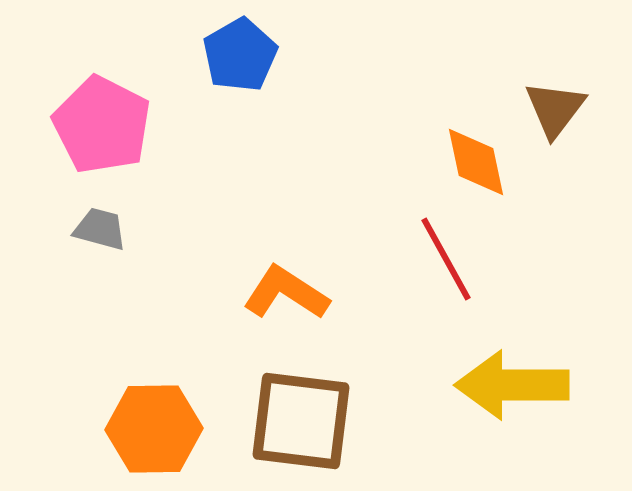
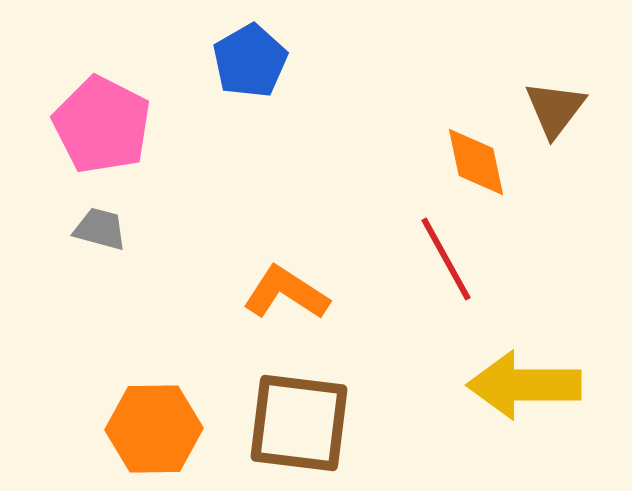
blue pentagon: moved 10 px right, 6 px down
yellow arrow: moved 12 px right
brown square: moved 2 px left, 2 px down
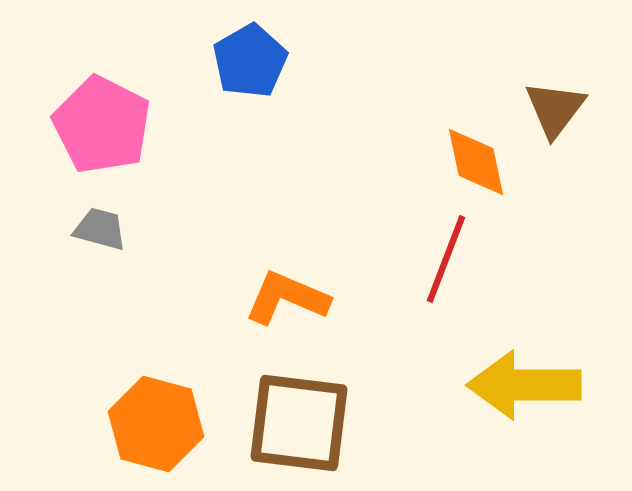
red line: rotated 50 degrees clockwise
orange L-shape: moved 1 px right, 5 px down; rotated 10 degrees counterclockwise
orange hexagon: moved 2 px right, 5 px up; rotated 16 degrees clockwise
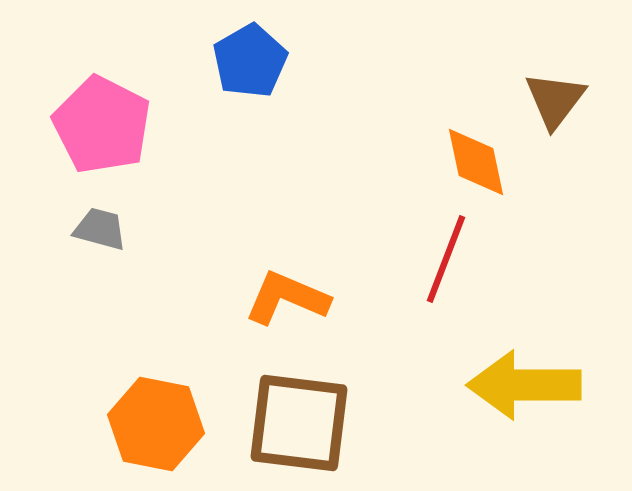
brown triangle: moved 9 px up
orange hexagon: rotated 4 degrees counterclockwise
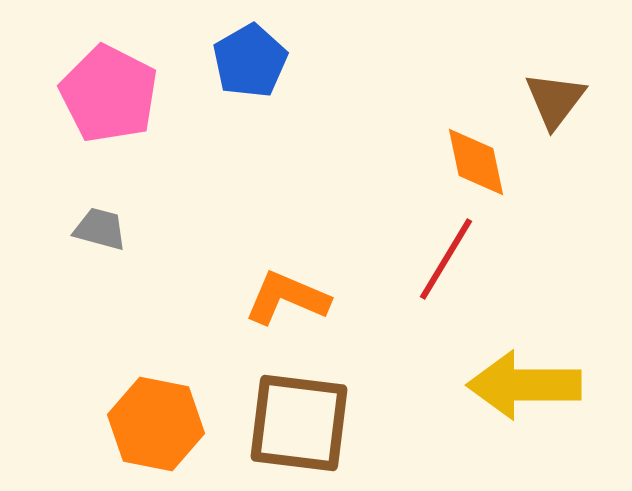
pink pentagon: moved 7 px right, 31 px up
red line: rotated 10 degrees clockwise
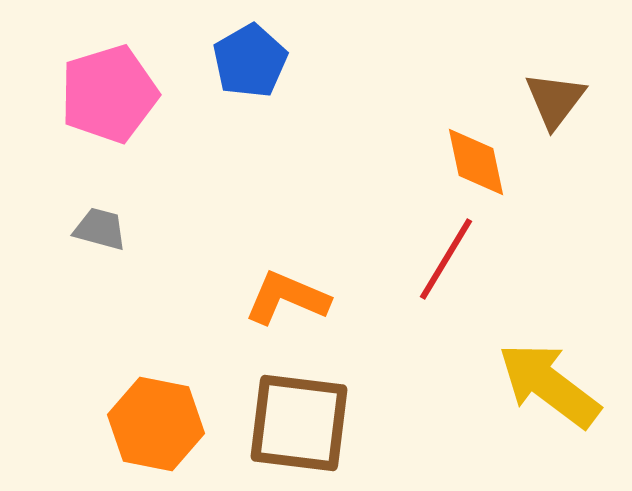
pink pentagon: rotated 28 degrees clockwise
yellow arrow: moved 25 px right; rotated 37 degrees clockwise
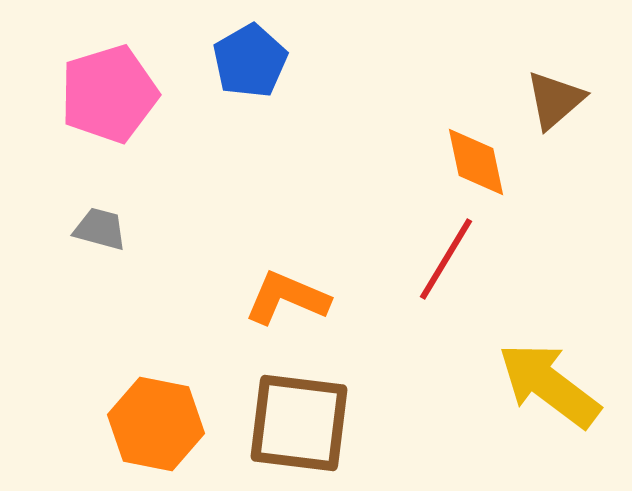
brown triangle: rotated 12 degrees clockwise
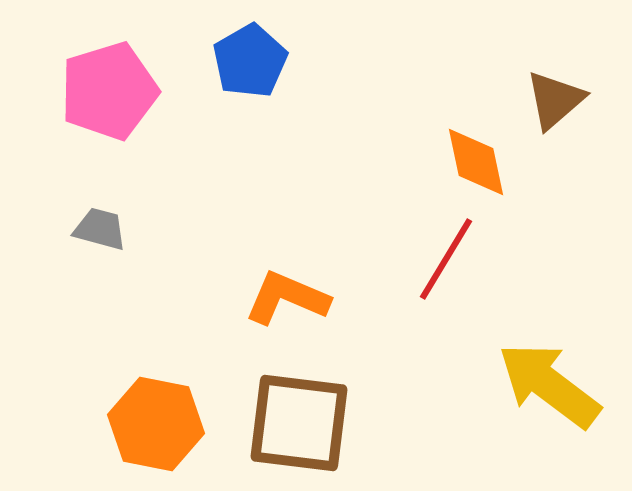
pink pentagon: moved 3 px up
